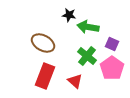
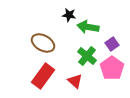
purple square: rotated 32 degrees clockwise
red rectangle: moved 2 px left; rotated 15 degrees clockwise
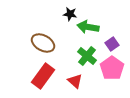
black star: moved 1 px right, 1 px up
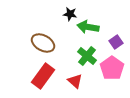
purple square: moved 4 px right, 2 px up
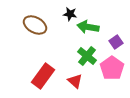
brown ellipse: moved 8 px left, 18 px up
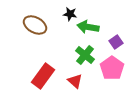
green cross: moved 2 px left, 1 px up
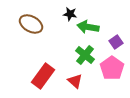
brown ellipse: moved 4 px left, 1 px up
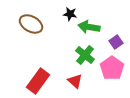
green arrow: moved 1 px right
red rectangle: moved 5 px left, 5 px down
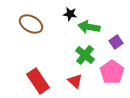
pink pentagon: moved 4 px down
red rectangle: rotated 70 degrees counterclockwise
